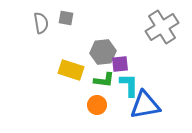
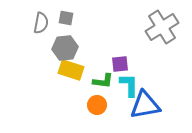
gray semicircle: rotated 20 degrees clockwise
gray hexagon: moved 38 px left, 4 px up
green L-shape: moved 1 px left, 1 px down
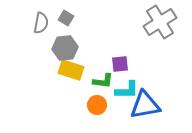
gray square: rotated 21 degrees clockwise
gray cross: moved 2 px left, 5 px up
cyan L-shape: moved 2 px left, 5 px down; rotated 90 degrees clockwise
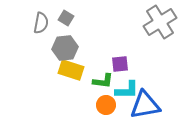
orange circle: moved 9 px right
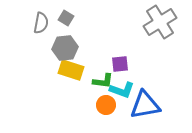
cyan L-shape: moved 5 px left; rotated 20 degrees clockwise
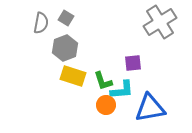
gray hexagon: rotated 15 degrees counterclockwise
purple square: moved 13 px right, 1 px up
yellow rectangle: moved 2 px right, 6 px down
green L-shape: rotated 65 degrees clockwise
cyan L-shape: rotated 25 degrees counterclockwise
blue triangle: moved 5 px right, 3 px down
